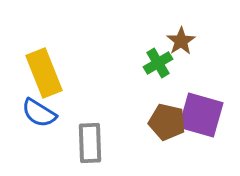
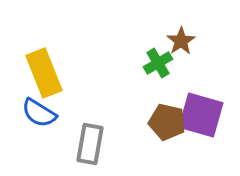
gray rectangle: moved 1 px down; rotated 12 degrees clockwise
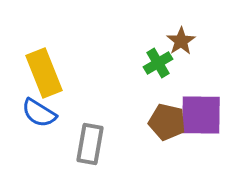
purple square: rotated 15 degrees counterclockwise
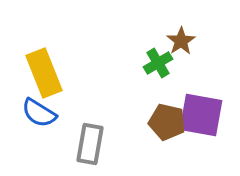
purple square: rotated 9 degrees clockwise
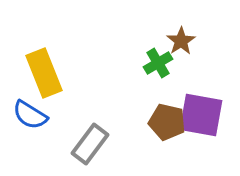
blue semicircle: moved 9 px left, 2 px down
gray rectangle: rotated 27 degrees clockwise
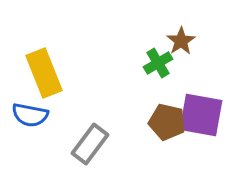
blue semicircle: rotated 21 degrees counterclockwise
